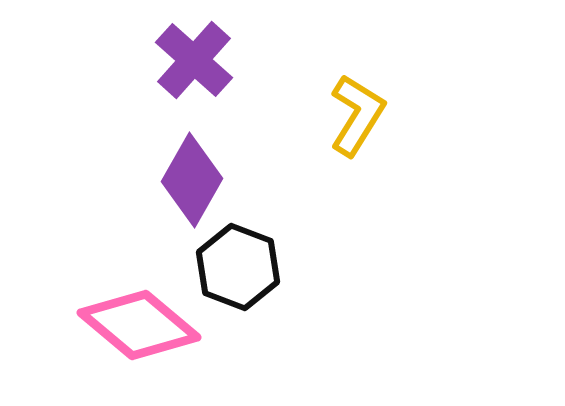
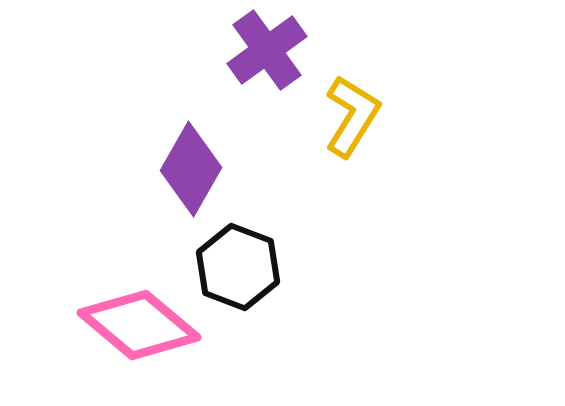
purple cross: moved 73 px right, 10 px up; rotated 12 degrees clockwise
yellow L-shape: moved 5 px left, 1 px down
purple diamond: moved 1 px left, 11 px up
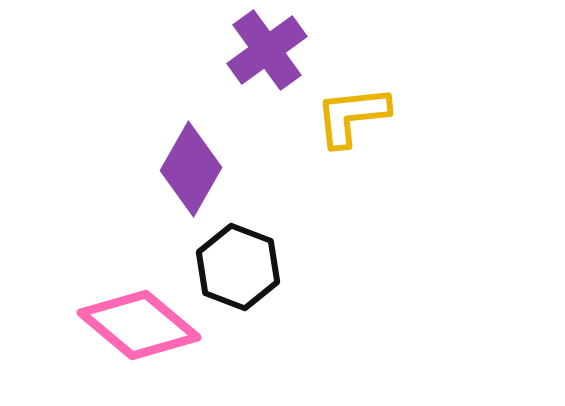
yellow L-shape: rotated 128 degrees counterclockwise
